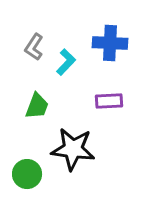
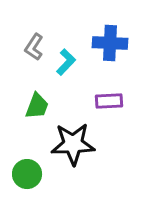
black star: moved 5 px up; rotated 9 degrees counterclockwise
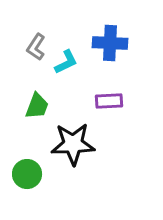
gray L-shape: moved 2 px right
cyan L-shape: rotated 20 degrees clockwise
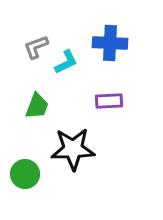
gray L-shape: rotated 36 degrees clockwise
black star: moved 5 px down
green circle: moved 2 px left
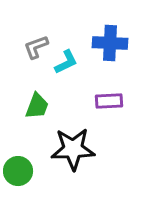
green circle: moved 7 px left, 3 px up
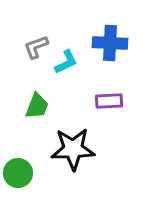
green circle: moved 2 px down
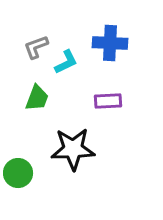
purple rectangle: moved 1 px left
green trapezoid: moved 8 px up
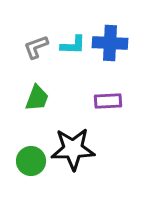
cyan L-shape: moved 7 px right, 17 px up; rotated 28 degrees clockwise
green circle: moved 13 px right, 12 px up
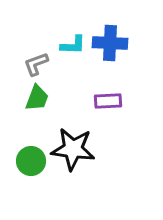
gray L-shape: moved 17 px down
black star: rotated 9 degrees clockwise
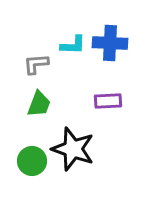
gray L-shape: rotated 16 degrees clockwise
green trapezoid: moved 2 px right, 6 px down
black star: rotated 12 degrees clockwise
green circle: moved 1 px right
